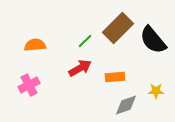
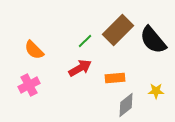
brown rectangle: moved 2 px down
orange semicircle: moved 1 px left, 5 px down; rotated 130 degrees counterclockwise
orange rectangle: moved 1 px down
gray diamond: rotated 20 degrees counterclockwise
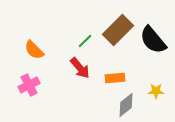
red arrow: rotated 80 degrees clockwise
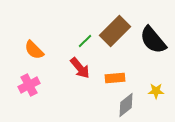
brown rectangle: moved 3 px left, 1 px down
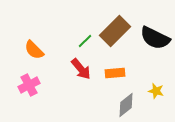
black semicircle: moved 2 px right, 2 px up; rotated 24 degrees counterclockwise
red arrow: moved 1 px right, 1 px down
orange rectangle: moved 5 px up
yellow star: rotated 14 degrees clockwise
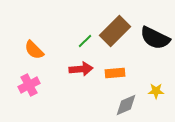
red arrow: rotated 55 degrees counterclockwise
yellow star: rotated 14 degrees counterclockwise
gray diamond: rotated 15 degrees clockwise
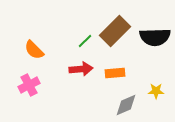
black semicircle: moved 1 px up; rotated 28 degrees counterclockwise
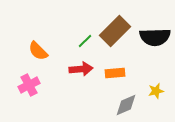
orange semicircle: moved 4 px right, 1 px down
yellow star: rotated 14 degrees counterclockwise
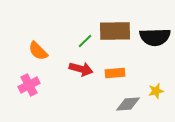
brown rectangle: rotated 44 degrees clockwise
red arrow: rotated 20 degrees clockwise
gray diamond: moved 2 px right, 1 px up; rotated 20 degrees clockwise
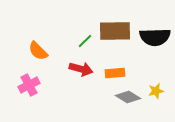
gray diamond: moved 7 px up; rotated 35 degrees clockwise
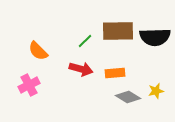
brown rectangle: moved 3 px right
